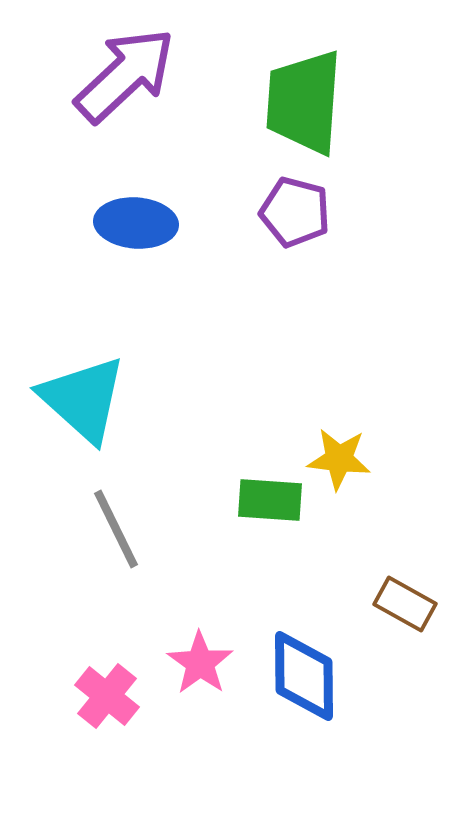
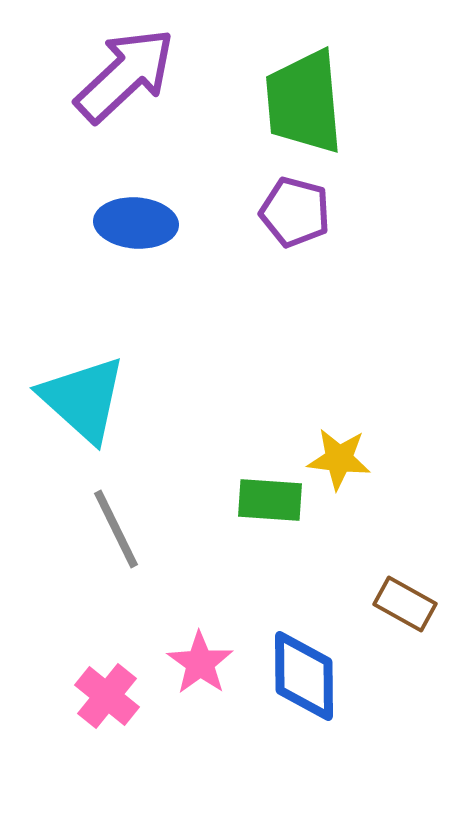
green trapezoid: rotated 9 degrees counterclockwise
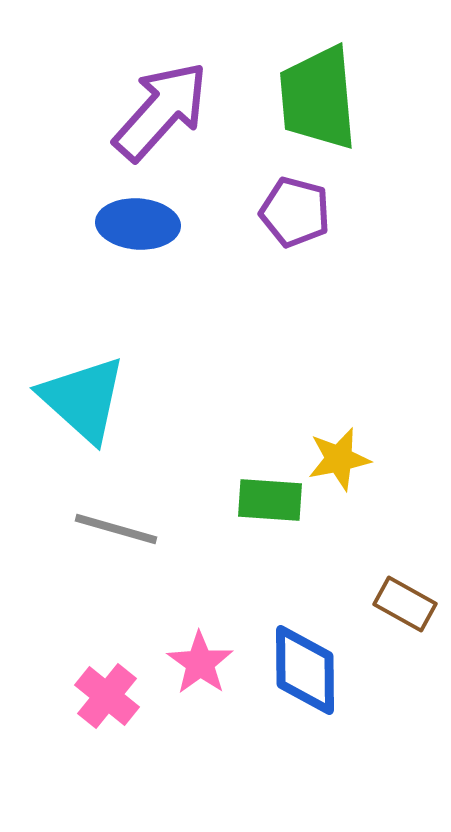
purple arrow: moved 36 px right, 36 px down; rotated 5 degrees counterclockwise
green trapezoid: moved 14 px right, 4 px up
blue ellipse: moved 2 px right, 1 px down
yellow star: rotated 18 degrees counterclockwise
gray line: rotated 48 degrees counterclockwise
blue diamond: moved 1 px right, 6 px up
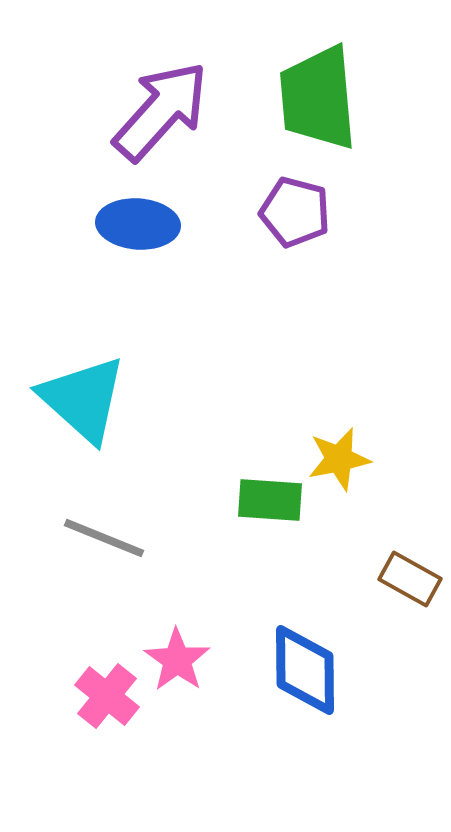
gray line: moved 12 px left, 9 px down; rotated 6 degrees clockwise
brown rectangle: moved 5 px right, 25 px up
pink star: moved 23 px left, 3 px up
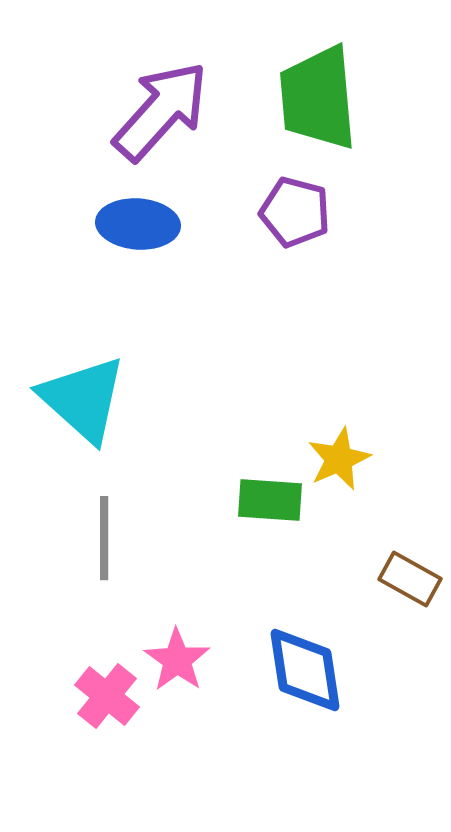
yellow star: rotated 12 degrees counterclockwise
gray line: rotated 68 degrees clockwise
blue diamond: rotated 8 degrees counterclockwise
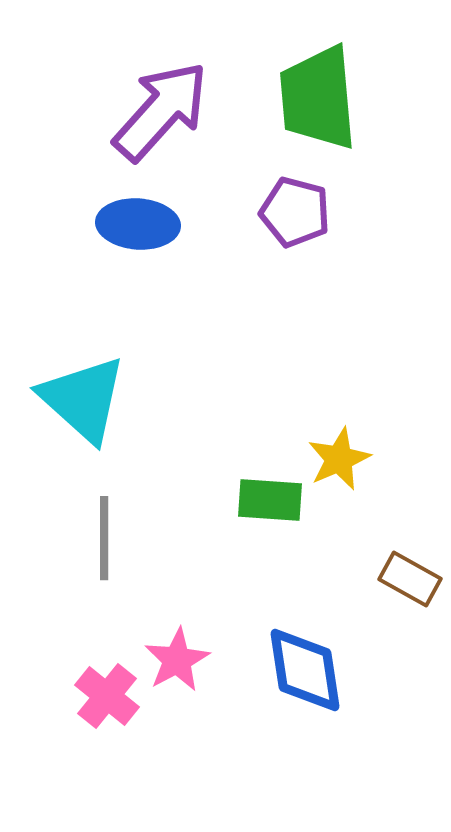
pink star: rotated 8 degrees clockwise
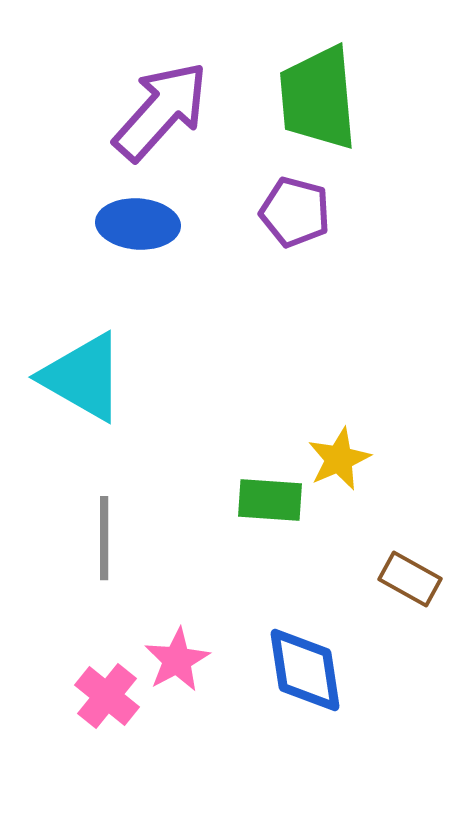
cyan triangle: moved 22 px up; rotated 12 degrees counterclockwise
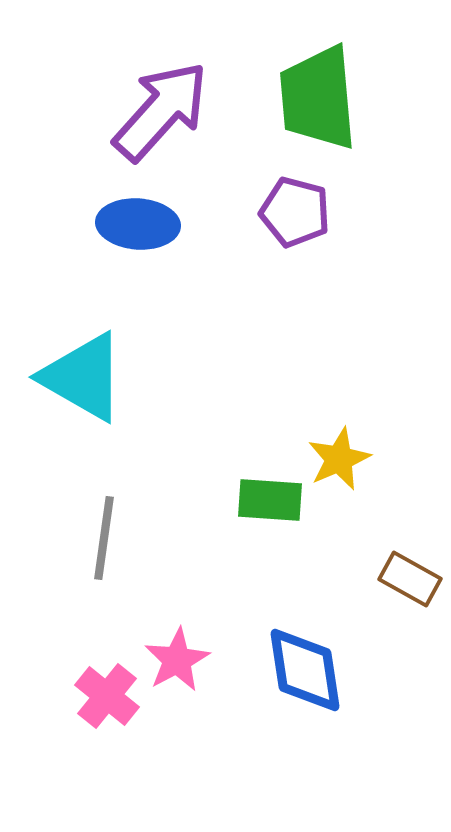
gray line: rotated 8 degrees clockwise
